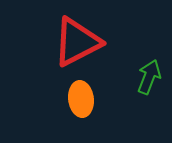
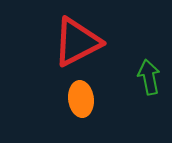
green arrow: rotated 32 degrees counterclockwise
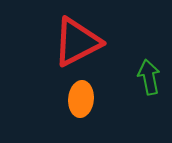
orange ellipse: rotated 12 degrees clockwise
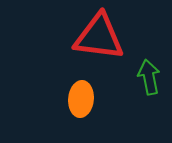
red triangle: moved 22 px right, 5 px up; rotated 34 degrees clockwise
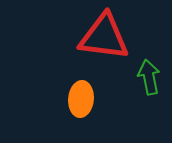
red triangle: moved 5 px right
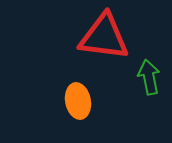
orange ellipse: moved 3 px left, 2 px down; rotated 16 degrees counterclockwise
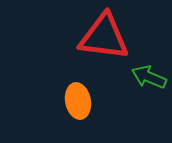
green arrow: rotated 56 degrees counterclockwise
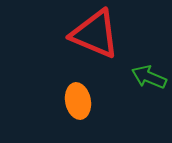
red triangle: moved 9 px left, 3 px up; rotated 16 degrees clockwise
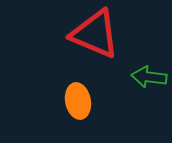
green arrow: rotated 16 degrees counterclockwise
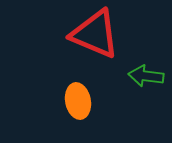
green arrow: moved 3 px left, 1 px up
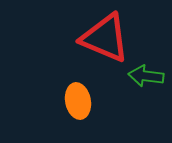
red triangle: moved 10 px right, 4 px down
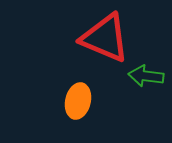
orange ellipse: rotated 24 degrees clockwise
